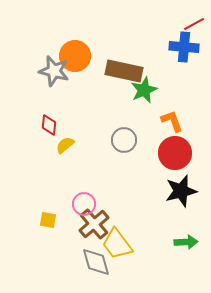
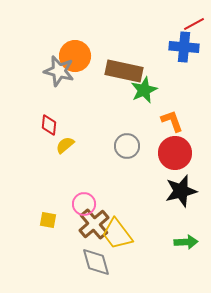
gray star: moved 5 px right
gray circle: moved 3 px right, 6 px down
yellow trapezoid: moved 10 px up
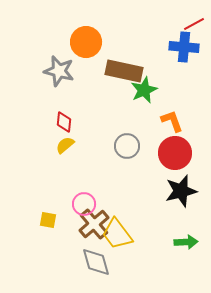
orange circle: moved 11 px right, 14 px up
red diamond: moved 15 px right, 3 px up
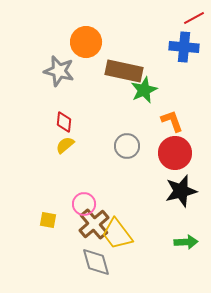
red line: moved 6 px up
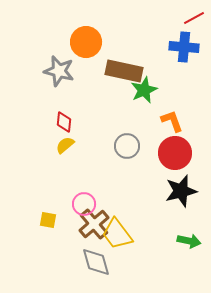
green arrow: moved 3 px right, 1 px up; rotated 15 degrees clockwise
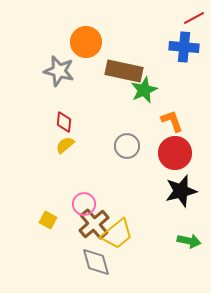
yellow square: rotated 18 degrees clockwise
yellow trapezoid: rotated 92 degrees counterclockwise
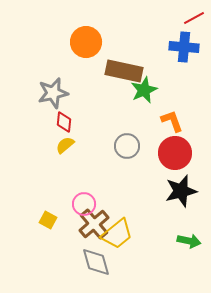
gray star: moved 6 px left, 22 px down; rotated 28 degrees counterclockwise
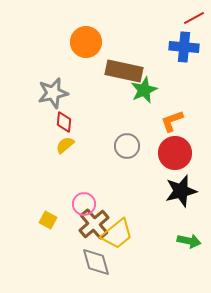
orange L-shape: rotated 90 degrees counterclockwise
